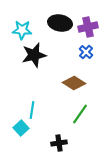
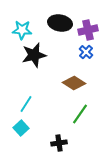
purple cross: moved 3 px down
cyan line: moved 6 px left, 6 px up; rotated 24 degrees clockwise
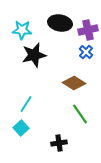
green line: rotated 70 degrees counterclockwise
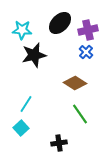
black ellipse: rotated 55 degrees counterclockwise
brown diamond: moved 1 px right
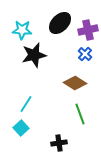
blue cross: moved 1 px left, 2 px down
green line: rotated 15 degrees clockwise
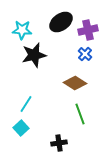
black ellipse: moved 1 px right, 1 px up; rotated 10 degrees clockwise
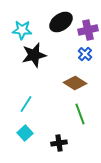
cyan square: moved 4 px right, 5 px down
